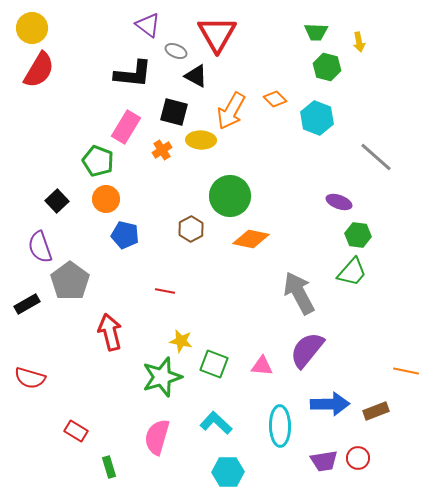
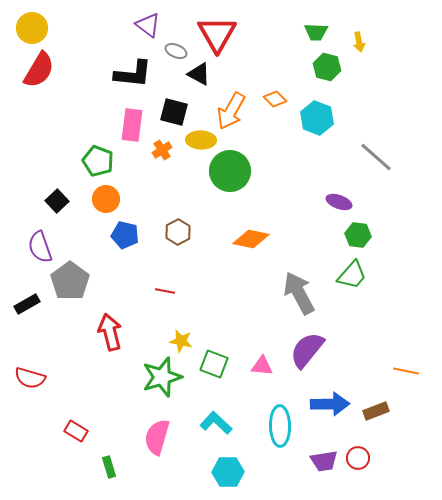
black triangle at (196, 76): moved 3 px right, 2 px up
pink rectangle at (126, 127): moved 6 px right, 2 px up; rotated 24 degrees counterclockwise
green circle at (230, 196): moved 25 px up
brown hexagon at (191, 229): moved 13 px left, 3 px down
green trapezoid at (352, 272): moved 3 px down
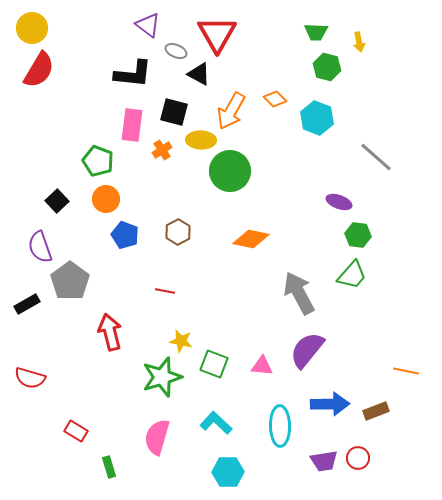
blue pentagon at (125, 235): rotated 8 degrees clockwise
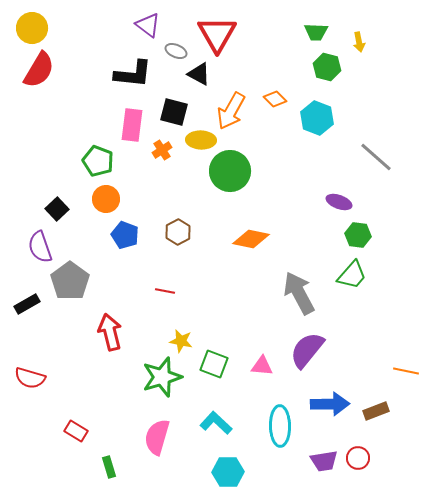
black square at (57, 201): moved 8 px down
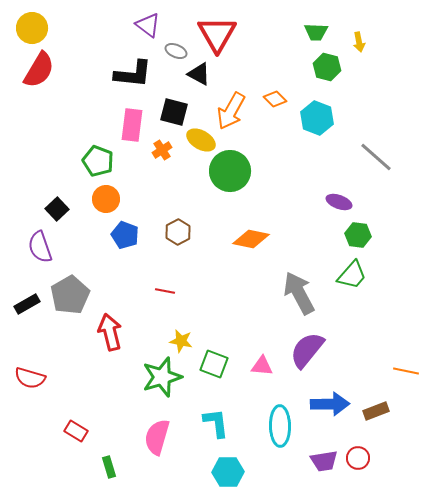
yellow ellipse at (201, 140): rotated 28 degrees clockwise
gray pentagon at (70, 281): moved 14 px down; rotated 6 degrees clockwise
cyan L-shape at (216, 423): rotated 40 degrees clockwise
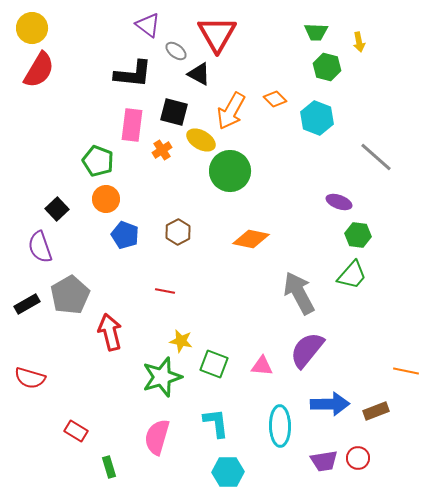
gray ellipse at (176, 51): rotated 15 degrees clockwise
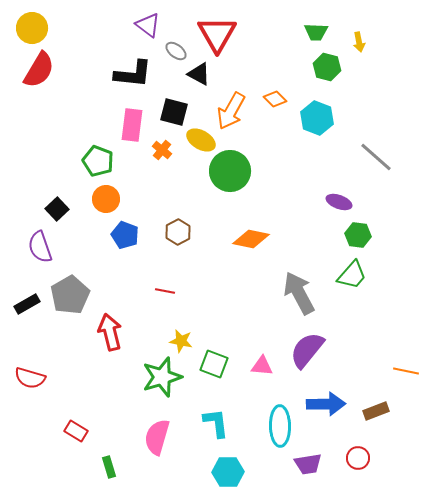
orange cross at (162, 150): rotated 18 degrees counterclockwise
blue arrow at (330, 404): moved 4 px left
purple trapezoid at (324, 461): moved 16 px left, 3 px down
